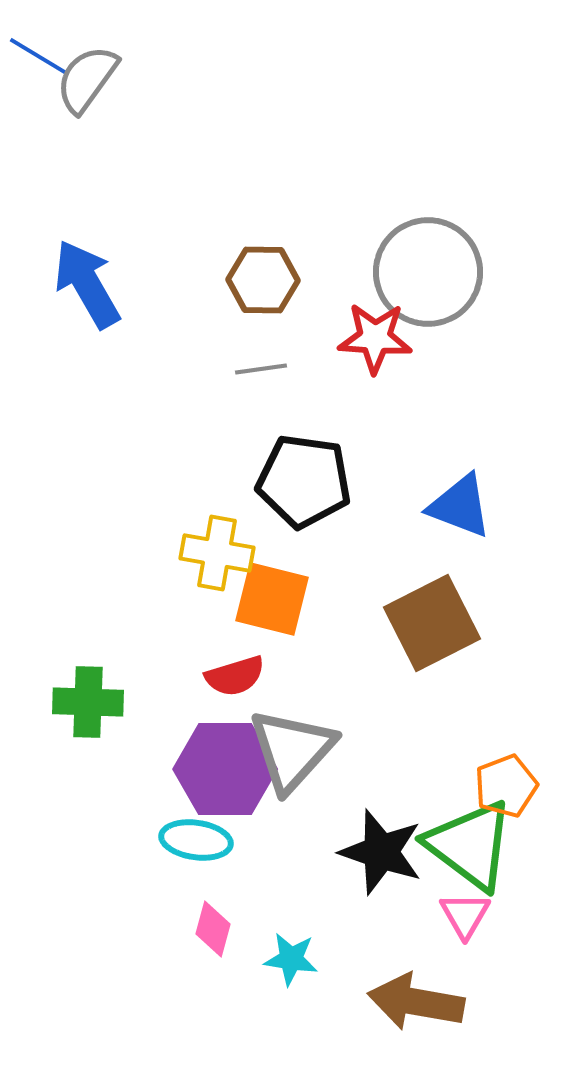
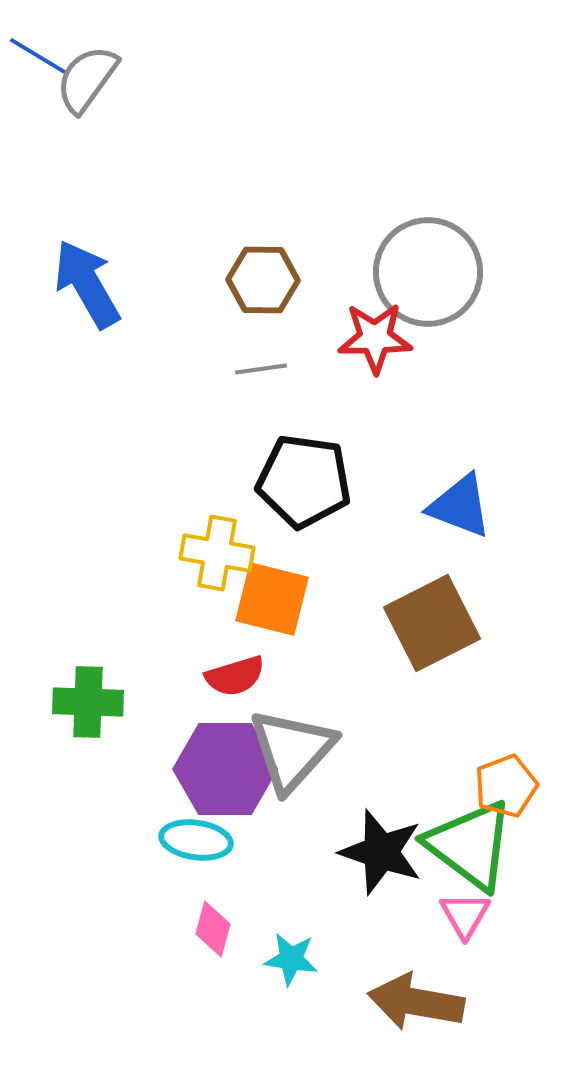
red star: rotated 4 degrees counterclockwise
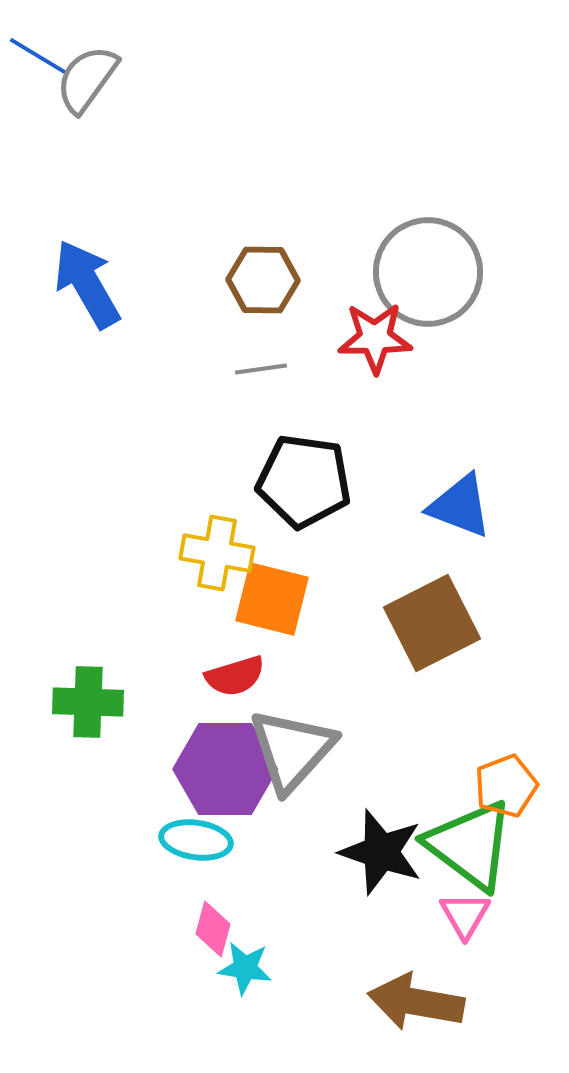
cyan star: moved 46 px left, 9 px down
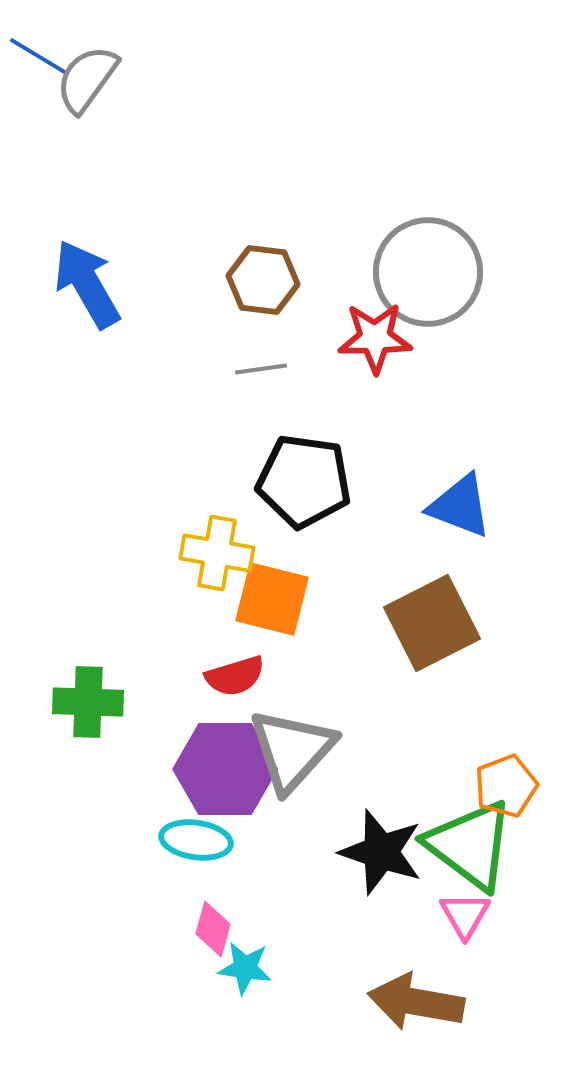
brown hexagon: rotated 6 degrees clockwise
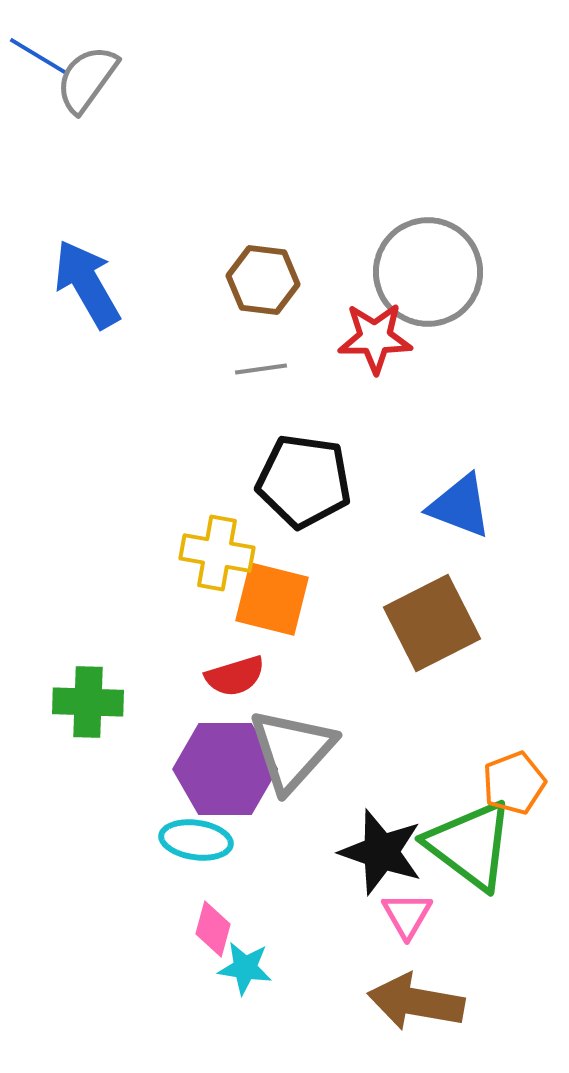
orange pentagon: moved 8 px right, 3 px up
pink triangle: moved 58 px left
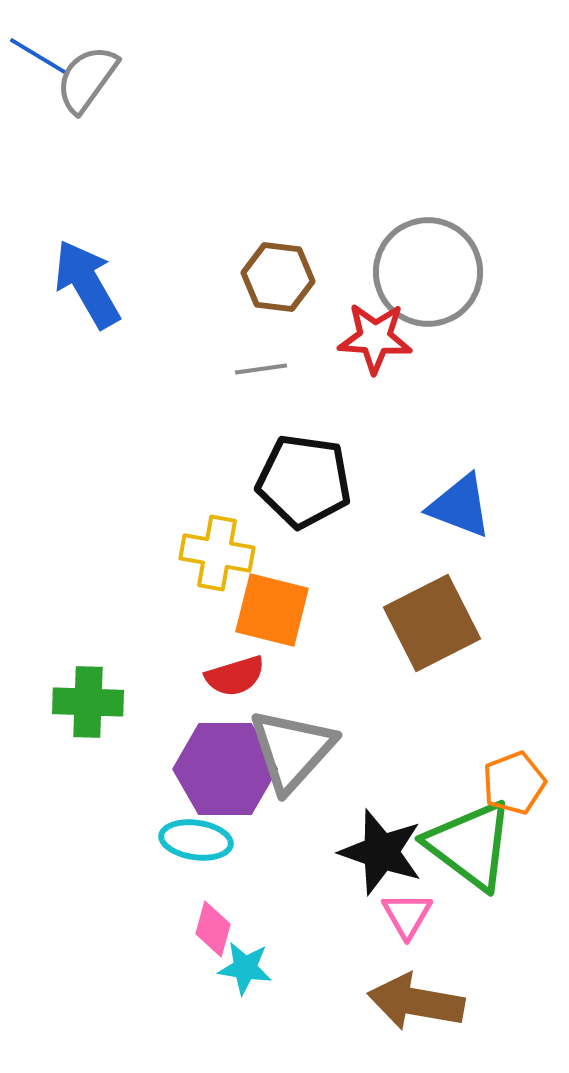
brown hexagon: moved 15 px right, 3 px up
red star: rotated 4 degrees clockwise
orange square: moved 11 px down
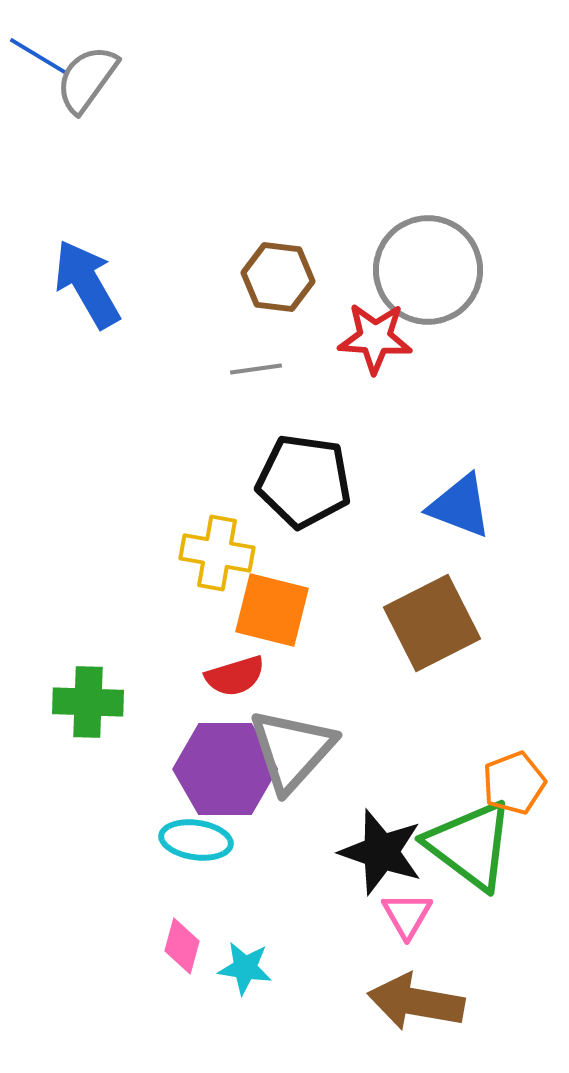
gray circle: moved 2 px up
gray line: moved 5 px left
pink diamond: moved 31 px left, 17 px down
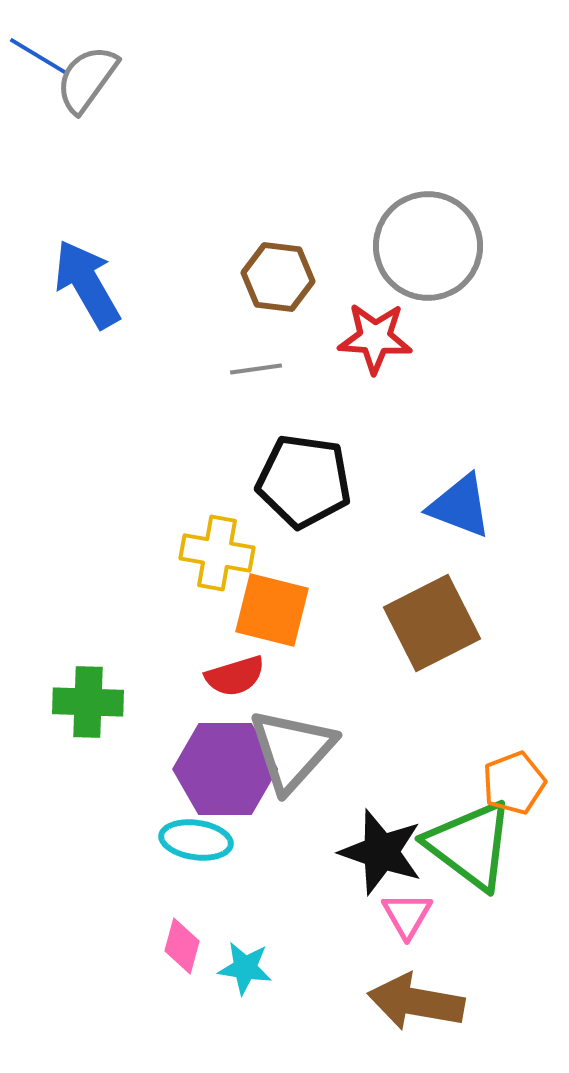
gray circle: moved 24 px up
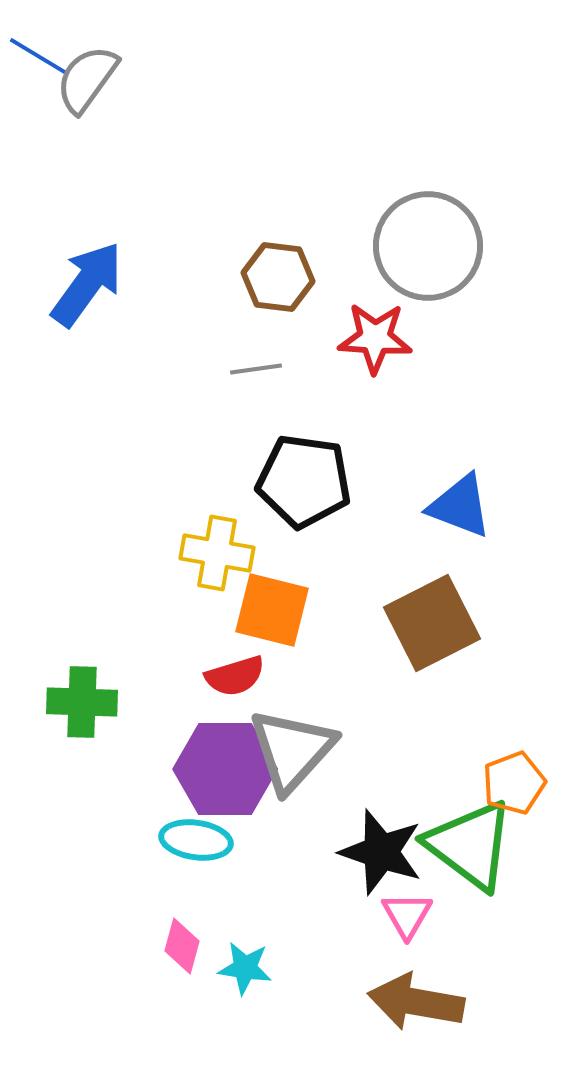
blue arrow: rotated 66 degrees clockwise
green cross: moved 6 px left
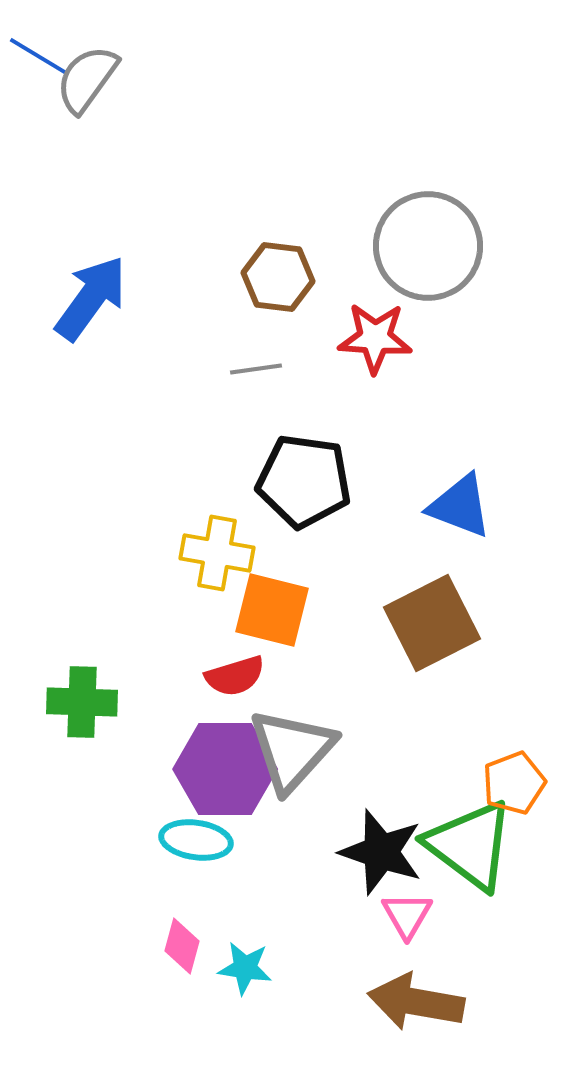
blue arrow: moved 4 px right, 14 px down
